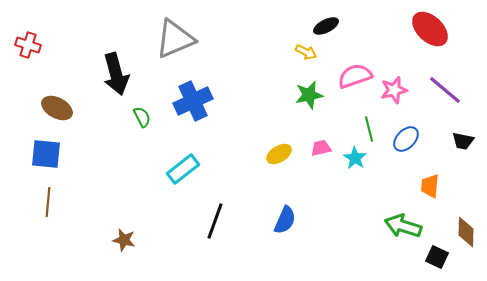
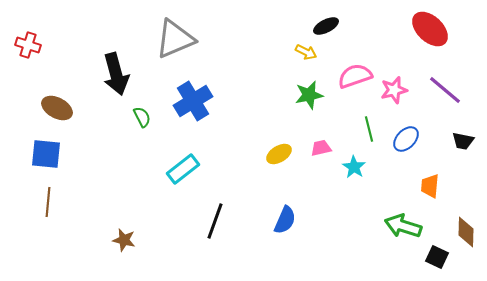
blue cross: rotated 6 degrees counterclockwise
cyan star: moved 1 px left, 9 px down
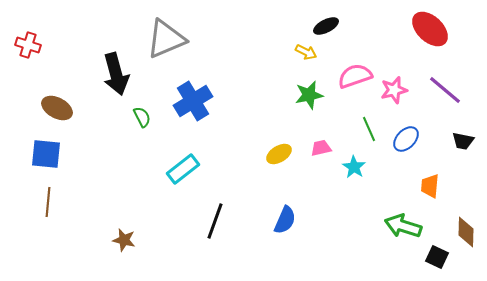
gray triangle: moved 9 px left
green line: rotated 10 degrees counterclockwise
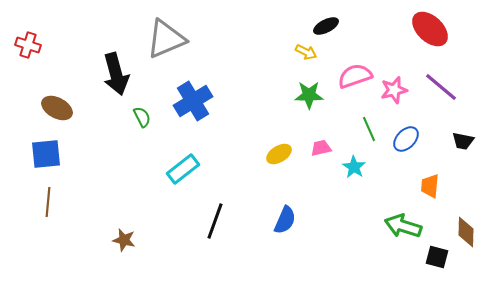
purple line: moved 4 px left, 3 px up
green star: rotated 12 degrees clockwise
blue square: rotated 12 degrees counterclockwise
black square: rotated 10 degrees counterclockwise
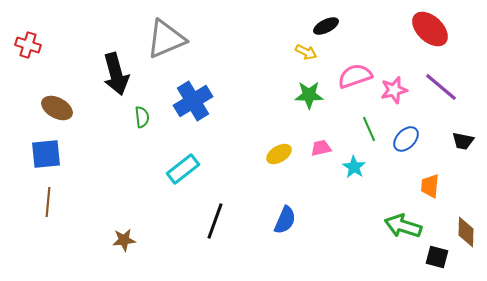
green semicircle: rotated 20 degrees clockwise
brown star: rotated 20 degrees counterclockwise
